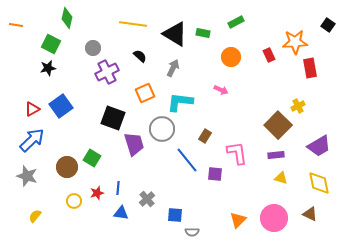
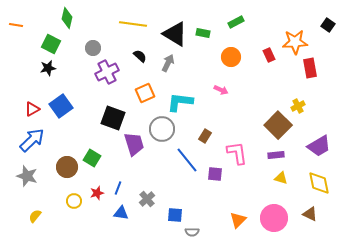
gray arrow at (173, 68): moved 5 px left, 5 px up
blue line at (118, 188): rotated 16 degrees clockwise
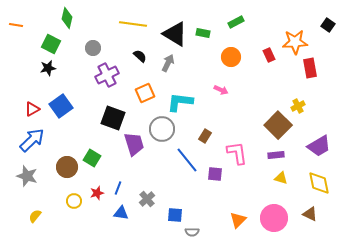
purple cross at (107, 72): moved 3 px down
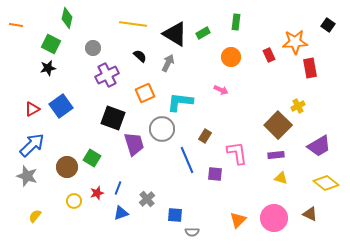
green rectangle at (236, 22): rotated 56 degrees counterclockwise
green rectangle at (203, 33): rotated 40 degrees counterclockwise
blue arrow at (32, 140): moved 5 px down
blue line at (187, 160): rotated 16 degrees clockwise
yellow diamond at (319, 183): moved 7 px right; rotated 40 degrees counterclockwise
blue triangle at (121, 213): rotated 28 degrees counterclockwise
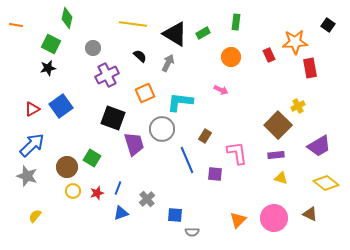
yellow circle at (74, 201): moved 1 px left, 10 px up
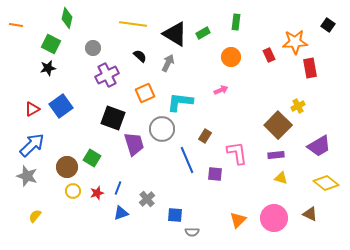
pink arrow at (221, 90): rotated 48 degrees counterclockwise
